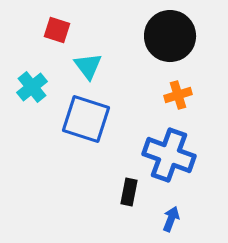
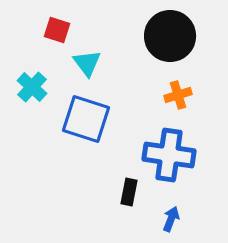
cyan triangle: moved 1 px left, 3 px up
cyan cross: rotated 8 degrees counterclockwise
blue cross: rotated 12 degrees counterclockwise
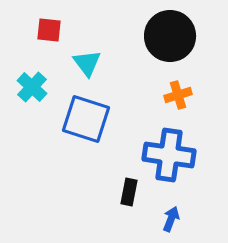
red square: moved 8 px left; rotated 12 degrees counterclockwise
